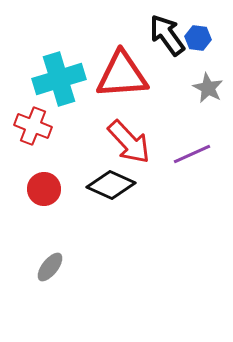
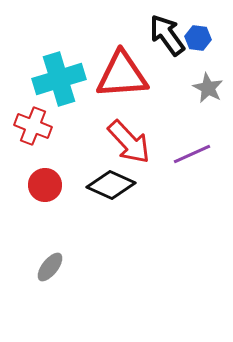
red circle: moved 1 px right, 4 px up
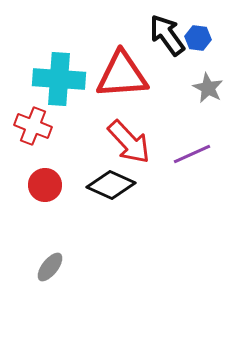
cyan cross: rotated 21 degrees clockwise
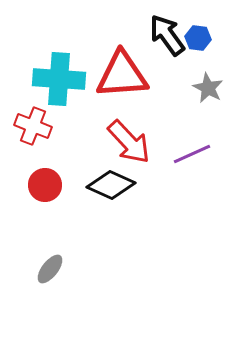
gray ellipse: moved 2 px down
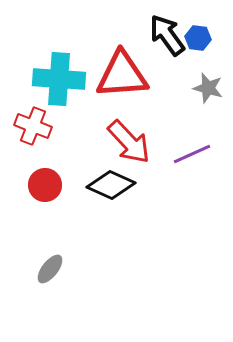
gray star: rotated 12 degrees counterclockwise
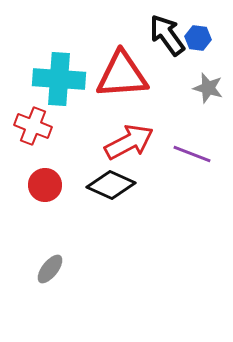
red arrow: rotated 75 degrees counterclockwise
purple line: rotated 45 degrees clockwise
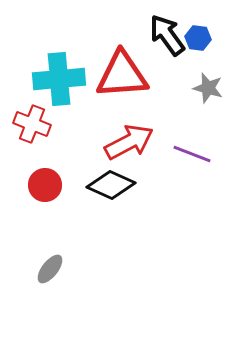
cyan cross: rotated 9 degrees counterclockwise
red cross: moved 1 px left, 2 px up
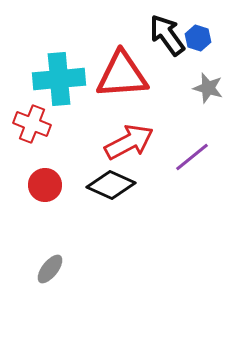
blue hexagon: rotated 10 degrees clockwise
purple line: moved 3 px down; rotated 60 degrees counterclockwise
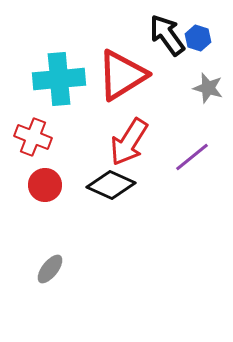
red triangle: rotated 28 degrees counterclockwise
red cross: moved 1 px right, 13 px down
red arrow: rotated 150 degrees clockwise
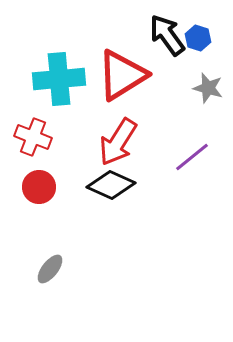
red arrow: moved 11 px left
red circle: moved 6 px left, 2 px down
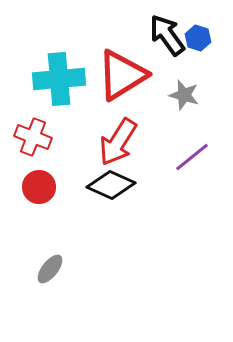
gray star: moved 24 px left, 7 px down
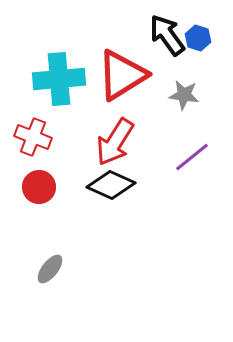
gray star: rotated 8 degrees counterclockwise
red arrow: moved 3 px left
